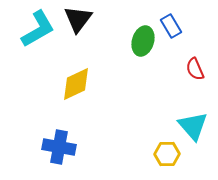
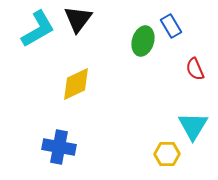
cyan triangle: rotated 12 degrees clockwise
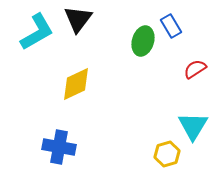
cyan L-shape: moved 1 px left, 3 px down
red semicircle: rotated 80 degrees clockwise
yellow hexagon: rotated 15 degrees counterclockwise
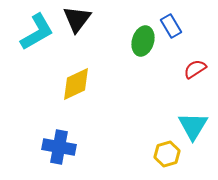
black triangle: moved 1 px left
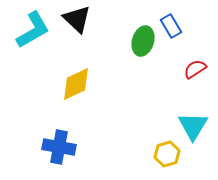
black triangle: rotated 24 degrees counterclockwise
cyan L-shape: moved 4 px left, 2 px up
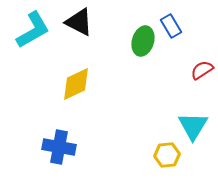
black triangle: moved 2 px right, 3 px down; rotated 16 degrees counterclockwise
red semicircle: moved 7 px right, 1 px down
yellow hexagon: moved 1 px down; rotated 10 degrees clockwise
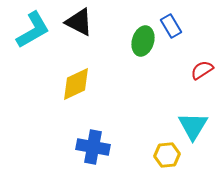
blue cross: moved 34 px right
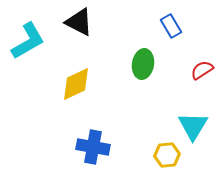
cyan L-shape: moved 5 px left, 11 px down
green ellipse: moved 23 px down; rotated 8 degrees counterclockwise
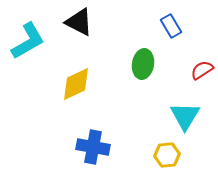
cyan triangle: moved 8 px left, 10 px up
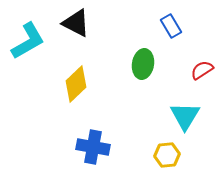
black triangle: moved 3 px left, 1 px down
yellow diamond: rotated 18 degrees counterclockwise
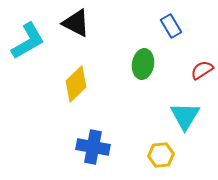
yellow hexagon: moved 6 px left
